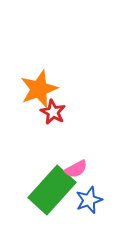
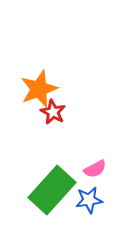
pink semicircle: moved 19 px right
blue star: rotated 12 degrees clockwise
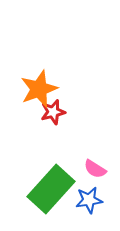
red star: rotated 30 degrees clockwise
pink semicircle: rotated 60 degrees clockwise
green rectangle: moved 1 px left, 1 px up
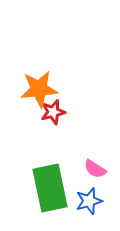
orange star: rotated 15 degrees clockwise
green rectangle: moved 1 px left, 1 px up; rotated 54 degrees counterclockwise
blue star: moved 1 px down; rotated 8 degrees counterclockwise
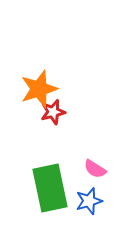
orange star: rotated 12 degrees counterclockwise
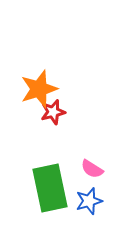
pink semicircle: moved 3 px left
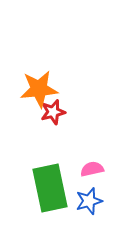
orange star: rotated 12 degrees clockwise
pink semicircle: rotated 135 degrees clockwise
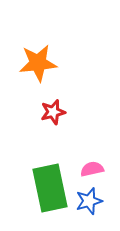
orange star: moved 1 px left, 26 px up
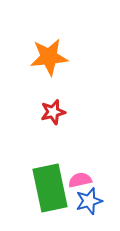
orange star: moved 11 px right, 6 px up
pink semicircle: moved 12 px left, 11 px down
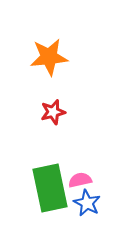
blue star: moved 2 px left, 2 px down; rotated 28 degrees counterclockwise
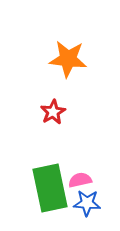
orange star: moved 19 px right, 2 px down; rotated 12 degrees clockwise
red star: rotated 15 degrees counterclockwise
blue star: rotated 24 degrees counterclockwise
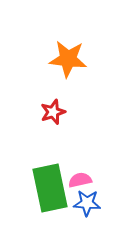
red star: rotated 10 degrees clockwise
